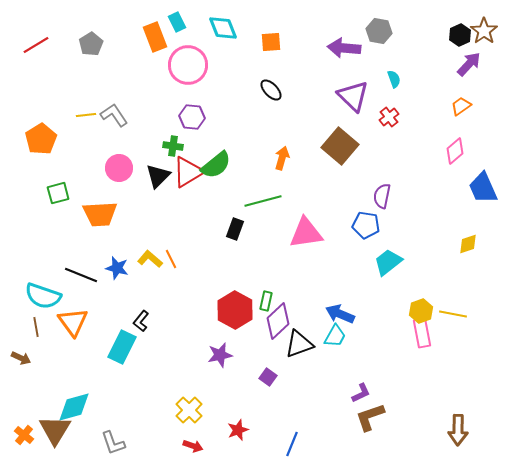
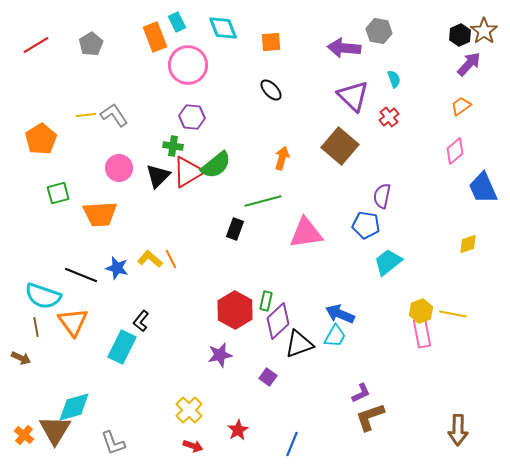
red star at (238, 430): rotated 10 degrees counterclockwise
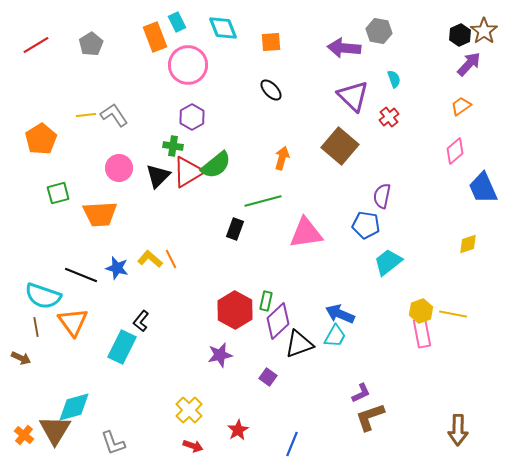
purple hexagon at (192, 117): rotated 25 degrees clockwise
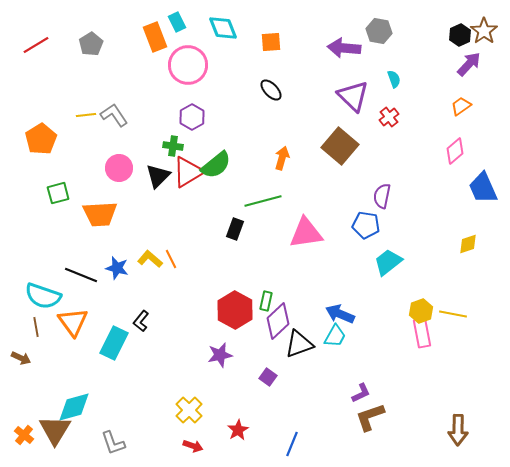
cyan rectangle at (122, 347): moved 8 px left, 4 px up
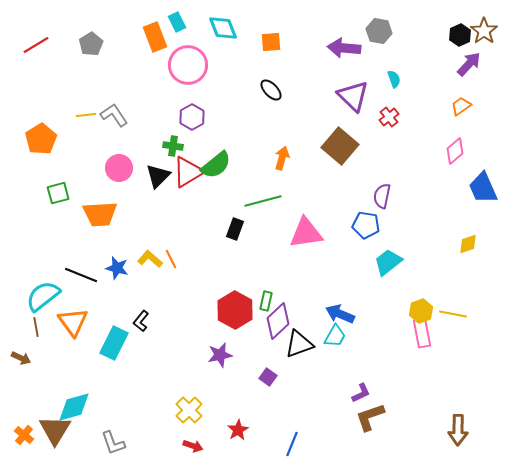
cyan semicircle at (43, 296): rotated 123 degrees clockwise
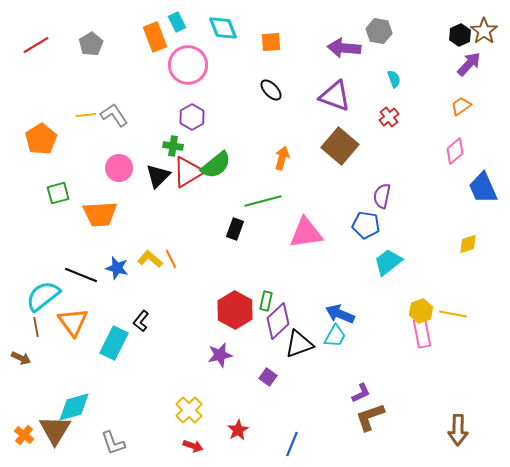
purple triangle at (353, 96): moved 18 px left; rotated 24 degrees counterclockwise
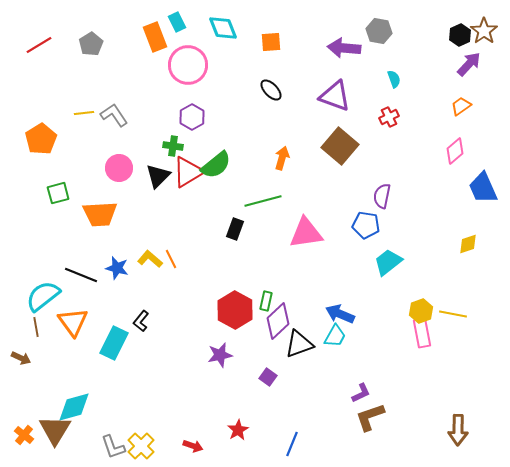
red line at (36, 45): moved 3 px right
yellow line at (86, 115): moved 2 px left, 2 px up
red cross at (389, 117): rotated 12 degrees clockwise
yellow cross at (189, 410): moved 48 px left, 36 px down
gray L-shape at (113, 443): moved 4 px down
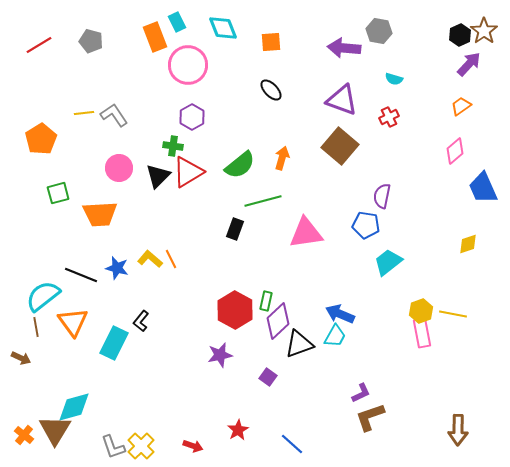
gray pentagon at (91, 44): moved 3 px up; rotated 25 degrees counterclockwise
cyan semicircle at (394, 79): rotated 126 degrees clockwise
purple triangle at (335, 96): moved 7 px right, 4 px down
green semicircle at (216, 165): moved 24 px right
blue line at (292, 444): rotated 70 degrees counterclockwise
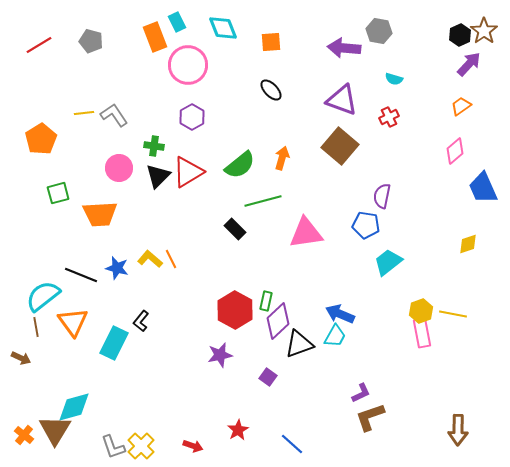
green cross at (173, 146): moved 19 px left
black rectangle at (235, 229): rotated 65 degrees counterclockwise
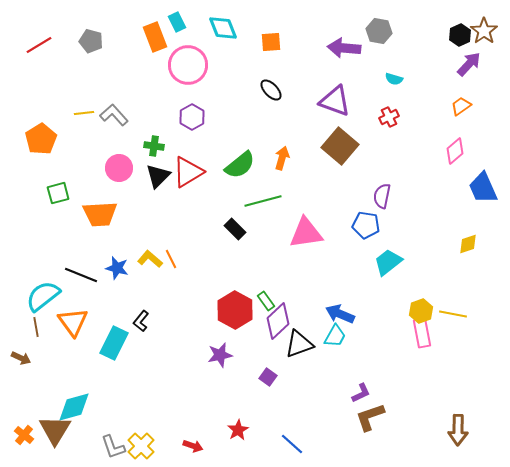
purple triangle at (342, 100): moved 7 px left, 1 px down
gray L-shape at (114, 115): rotated 8 degrees counterclockwise
green rectangle at (266, 301): rotated 48 degrees counterclockwise
